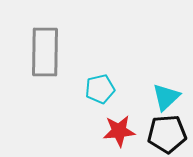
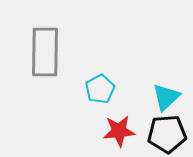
cyan pentagon: rotated 16 degrees counterclockwise
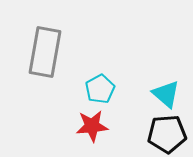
gray rectangle: rotated 9 degrees clockwise
cyan triangle: moved 3 px up; rotated 36 degrees counterclockwise
red star: moved 27 px left, 5 px up
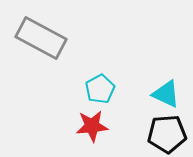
gray rectangle: moved 4 px left, 14 px up; rotated 72 degrees counterclockwise
cyan triangle: rotated 16 degrees counterclockwise
